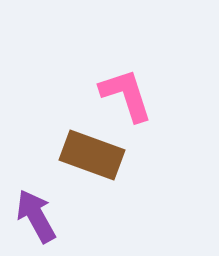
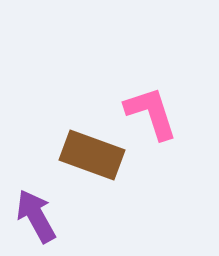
pink L-shape: moved 25 px right, 18 px down
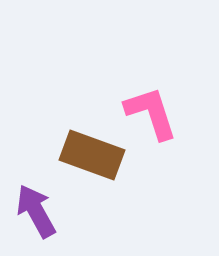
purple arrow: moved 5 px up
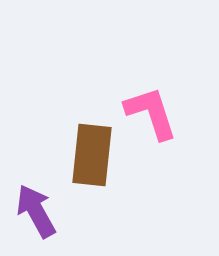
brown rectangle: rotated 76 degrees clockwise
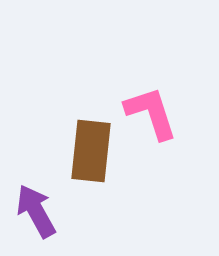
brown rectangle: moved 1 px left, 4 px up
